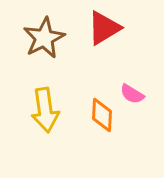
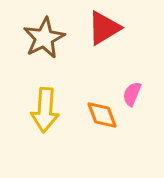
pink semicircle: rotated 80 degrees clockwise
yellow arrow: rotated 12 degrees clockwise
orange diamond: rotated 24 degrees counterclockwise
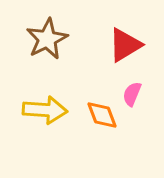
red triangle: moved 21 px right, 17 px down
brown star: moved 3 px right, 1 px down
yellow arrow: rotated 90 degrees counterclockwise
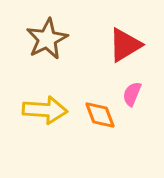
orange diamond: moved 2 px left
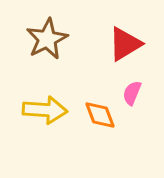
red triangle: moved 1 px up
pink semicircle: moved 1 px up
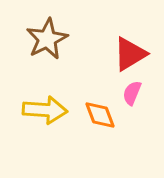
red triangle: moved 5 px right, 10 px down
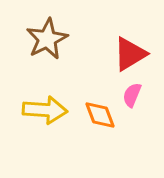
pink semicircle: moved 2 px down
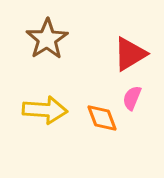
brown star: rotated 6 degrees counterclockwise
pink semicircle: moved 3 px down
orange diamond: moved 2 px right, 3 px down
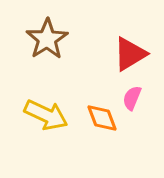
yellow arrow: moved 1 px right, 5 px down; rotated 21 degrees clockwise
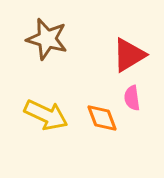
brown star: rotated 24 degrees counterclockwise
red triangle: moved 1 px left, 1 px down
pink semicircle: rotated 30 degrees counterclockwise
